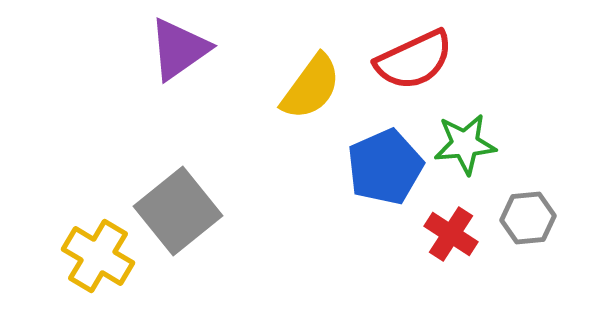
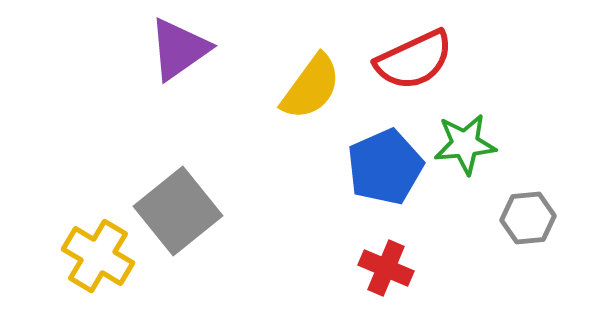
red cross: moved 65 px left, 34 px down; rotated 10 degrees counterclockwise
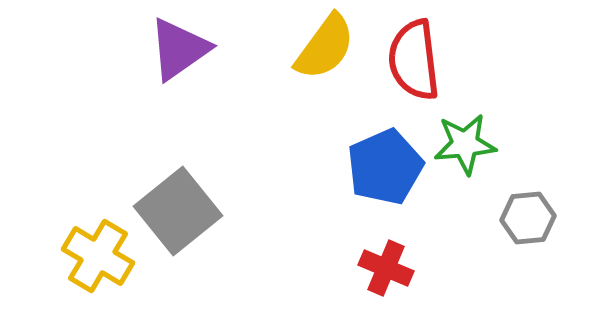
red semicircle: rotated 108 degrees clockwise
yellow semicircle: moved 14 px right, 40 px up
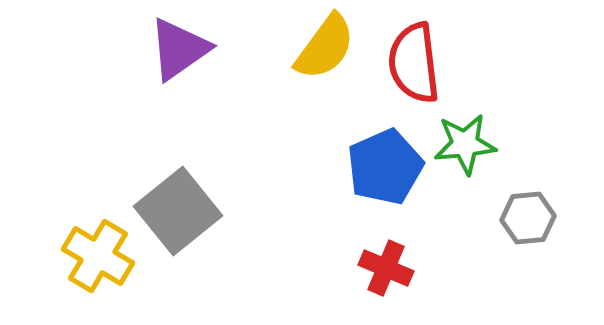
red semicircle: moved 3 px down
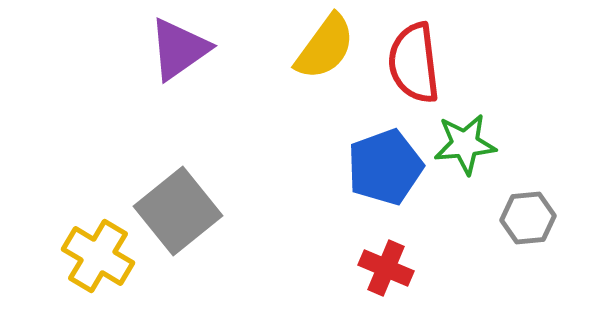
blue pentagon: rotated 4 degrees clockwise
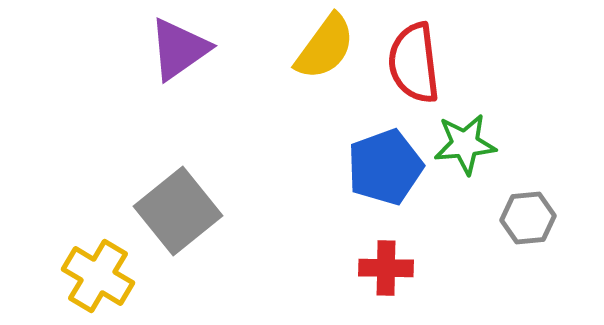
yellow cross: moved 20 px down
red cross: rotated 22 degrees counterclockwise
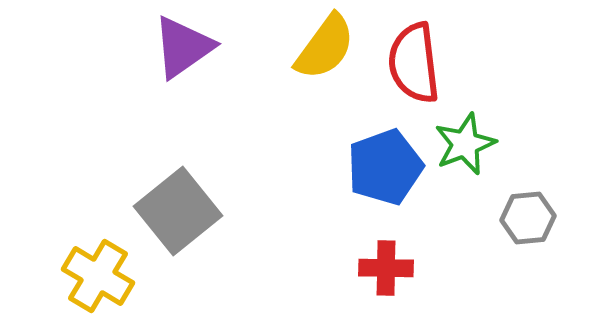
purple triangle: moved 4 px right, 2 px up
green star: rotated 16 degrees counterclockwise
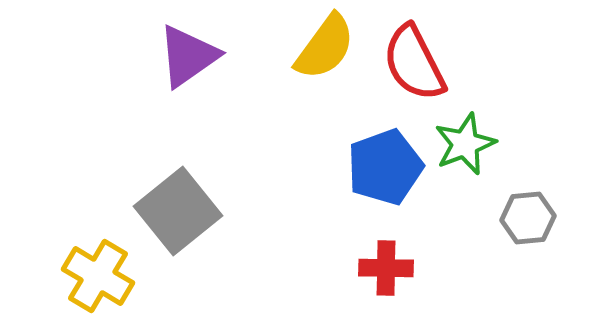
purple triangle: moved 5 px right, 9 px down
red semicircle: rotated 20 degrees counterclockwise
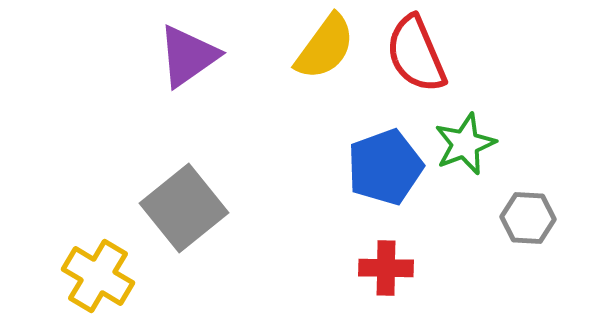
red semicircle: moved 2 px right, 9 px up; rotated 4 degrees clockwise
gray square: moved 6 px right, 3 px up
gray hexagon: rotated 8 degrees clockwise
